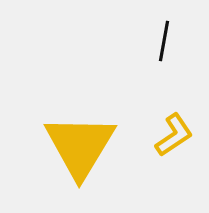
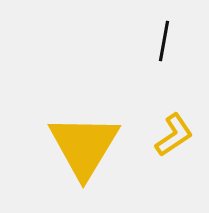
yellow triangle: moved 4 px right
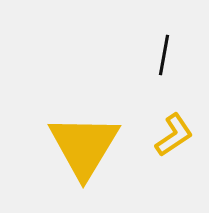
black line: moved 14 px down
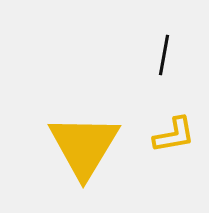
yellow L-shape: rotated 24 degrees clockwise
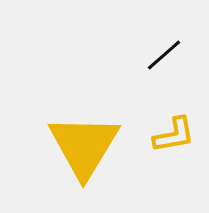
black line: rotated 39 degrees clockwise
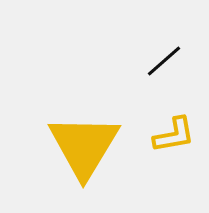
black line: moved 6 px down
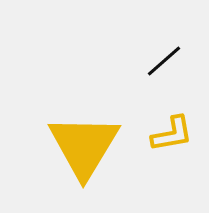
yellow L-shape: moved 2 px left, 1 px up
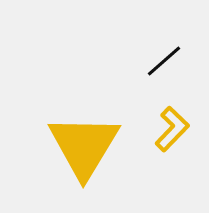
yellow L-shape: moved 5 px up; rotated 36 degrees counterclockwise
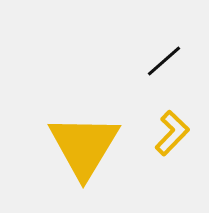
yellow L-shape: moved 4 px down
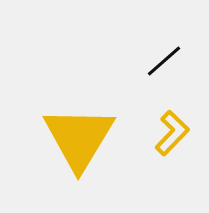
yellow triangle: moved 5 px left, 8 px up
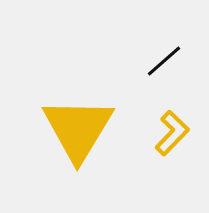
yellow triangle: moved 1 px left, 9 px up
